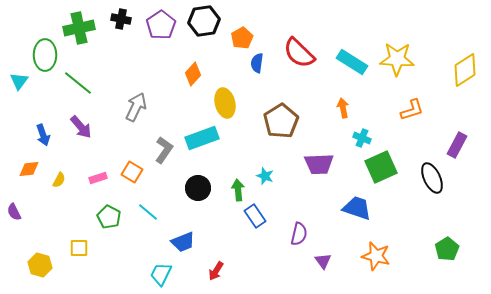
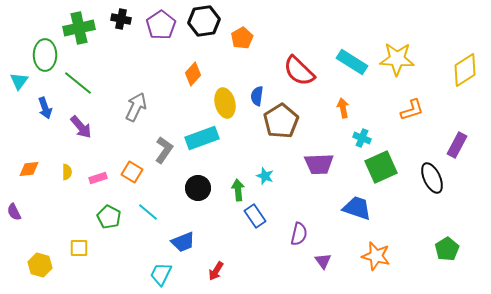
red semicircle at (299, 53): moved 18 px down
blue semicircle at (257, 63): moved 33 px down
blue arrow at (43, 135): moved 2 px right, 27 px up
yellow semicircle at (59, 180): moved 8 px right, 8 px up; rotated 28 degrees counterclockwise
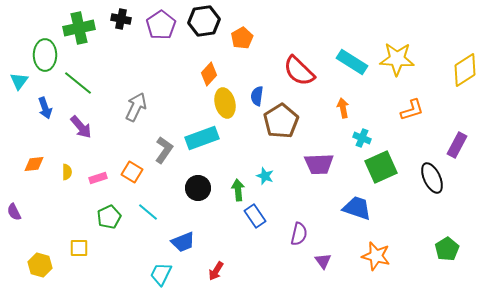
orange diamond at (193, 74): moved 16 px right
orange diamond at (29, 169): moved 5 px right, 5 px up
green pentagon at (109, 217): rotated 20 degrees clockwise
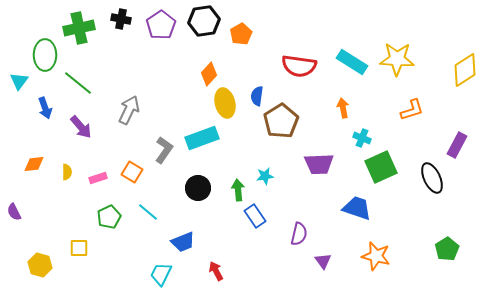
orange pentagon at (242, 38): moved 1 px left, 4 px up
red semicircle at (299, 71): moved 5 px up; rotated 36 degrees counterclockwise
gray arrow at (136, 107): moved 7 px left, 3 px down
cyan star at (265, 176): rotated 30 degrees counterclockwise
red arrow at (216, 271): rotated 120 degrees clockwise
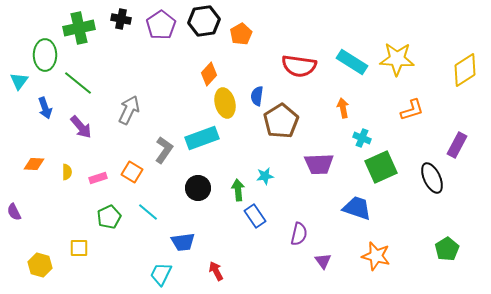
orange diamond at (34, 164): rotated 10 degrees clockwise
blue trapezoid at (183, 242): rotated 15 degrees clockwise
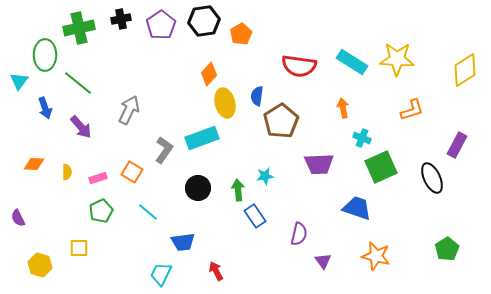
black cross at (121, 19): rotated 24 degrees counterclockwise
purple semicircle at (14, 212): moved 4 px right, 6 px down
green pentagon at (109, 217): moved 8 px left, 6 px up
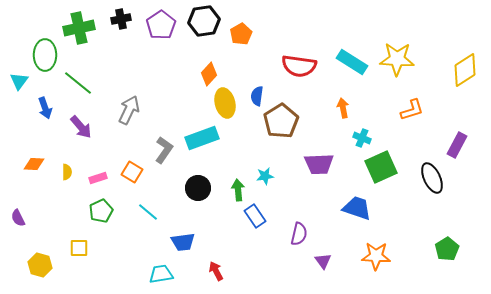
orange star at (376, 256): rotated 12 degrees counterclockwise
cyan trapezoid at (161, 274): rotated 55 degrees clockwise
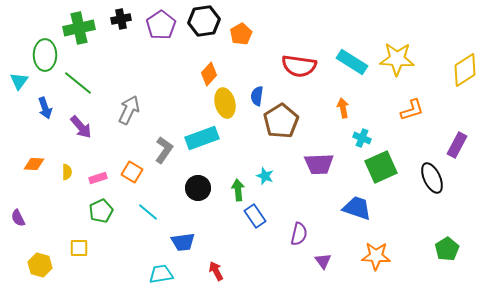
cyan star at (265, 176): rotated 30 degrees clockwise
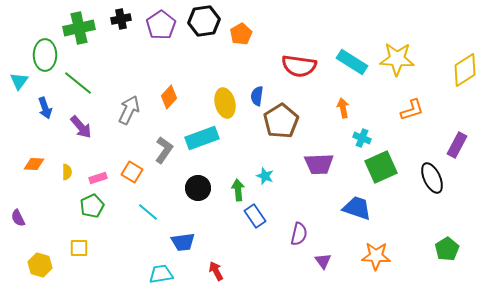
orange diamond at (209, 74): moved 40 px left, 23 px down
green pentagon at (101, 211): moved 9 px left, 5 px up
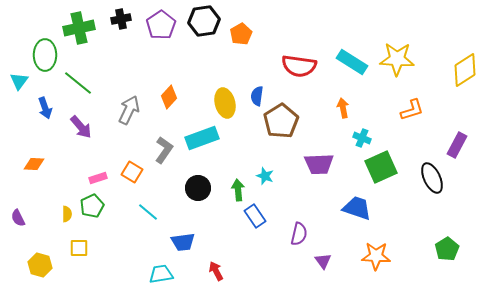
yellow semicircle at (67, 172): moved 42 px down
